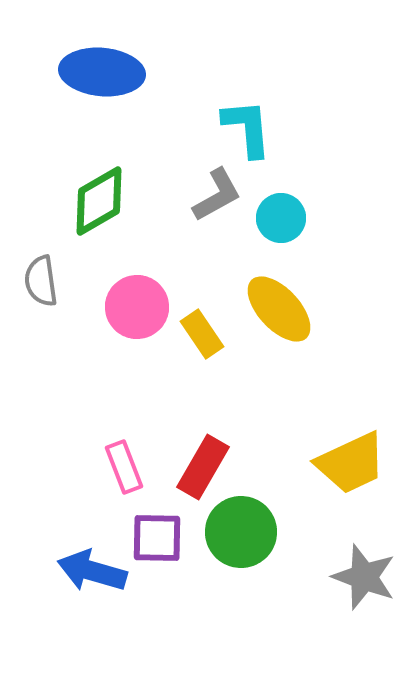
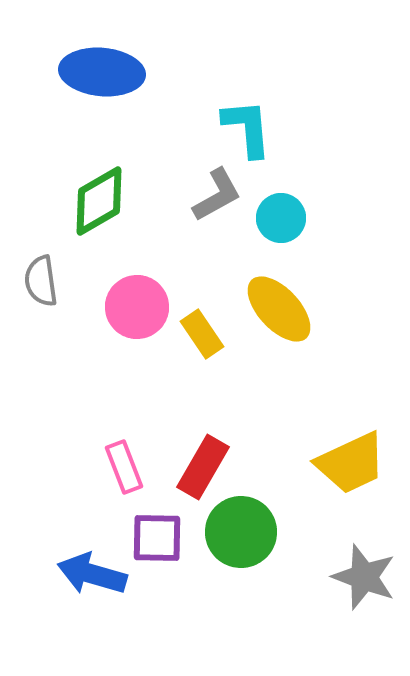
blue arrow: moved 3 px down
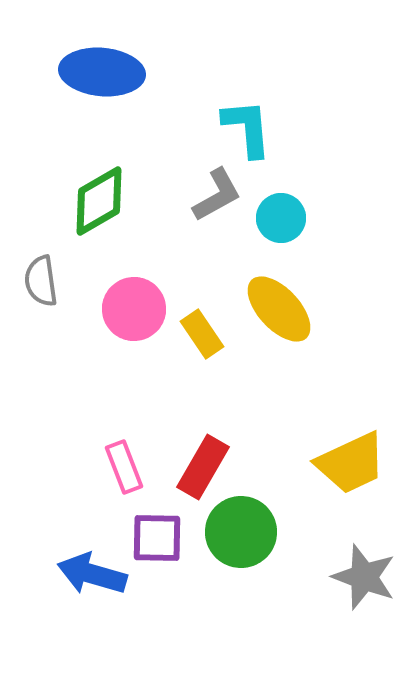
pink circle: moved 3 px left, 2 px down
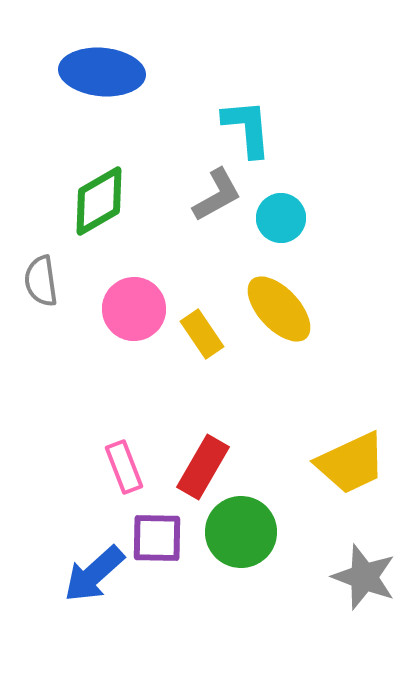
blue arrow: moved 2 px right; rotated 58 degrees counterclockwise
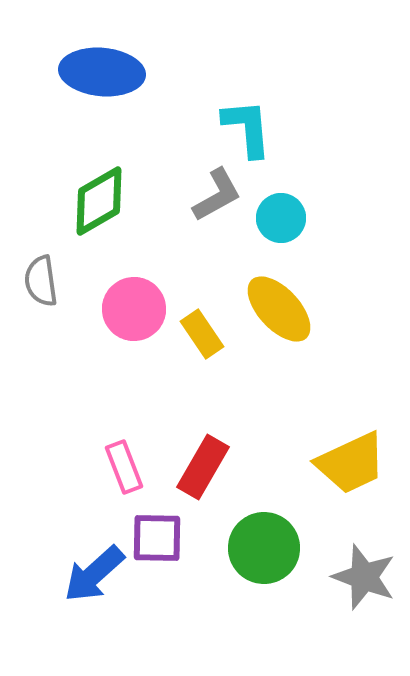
green circle: moved 23 px right, 16 px down
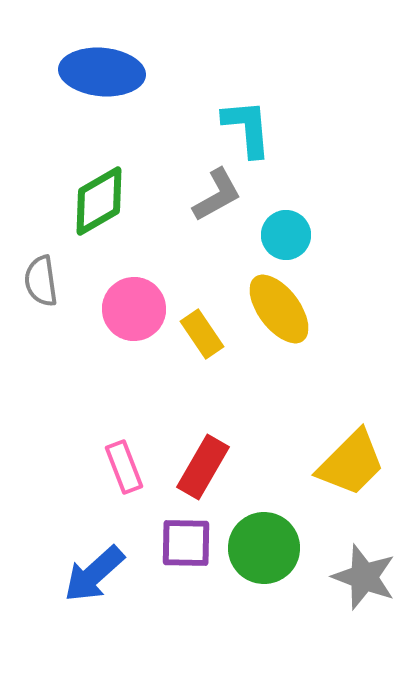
cyan circle: moved 5 px right, 17 px down
yellow ellipse: rotated 6 degrees clockwise
yellow trapezoid: rotated 20 degrees counterclockwise
purple square: moved 29 px right, 5 px down
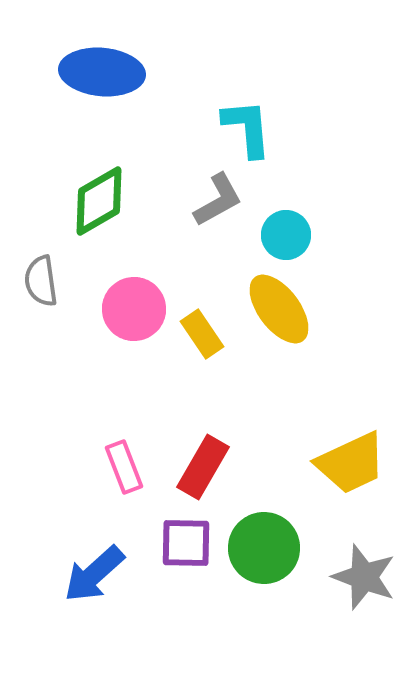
gray L-shape: moved 1 px right, 5 px down
yellow trapezoid: rotated 20 degrees clockwise
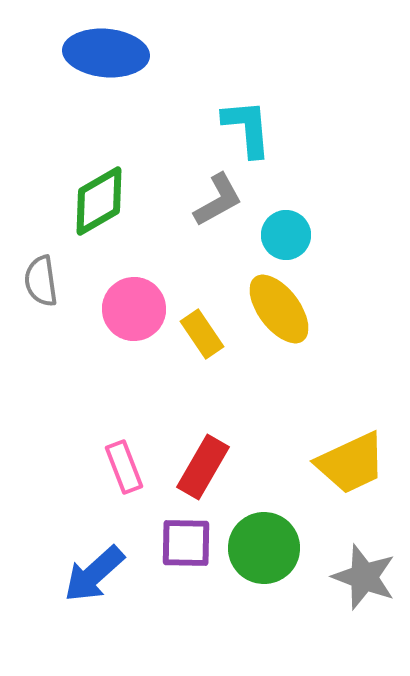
blue ellipse: moved 4 px right, 19 px up
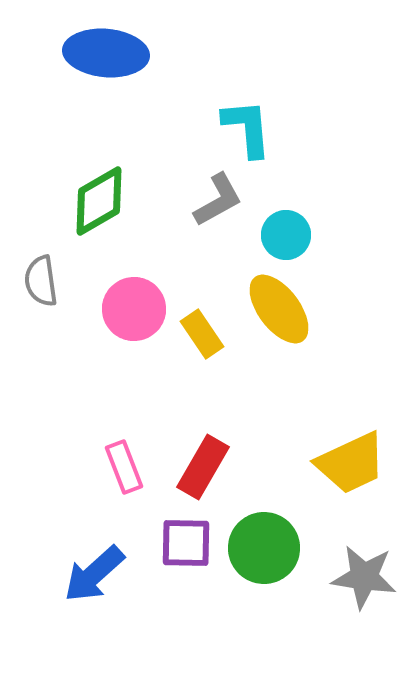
gray star: rotated 12 degrees counterclockwise
